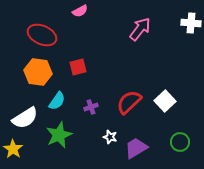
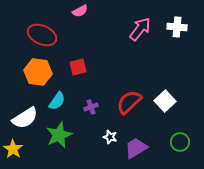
white cross: moved 14 px left, 4 px down
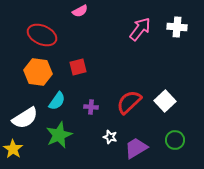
purple cross: rotated 24 degrees clockwise
green circle: moved 5 px left, 2 px up
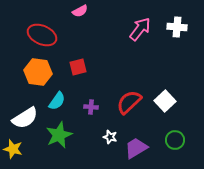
yellow star: rotated 18 degrees counterclockwise
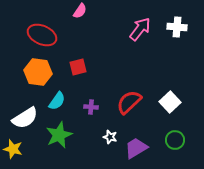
pink semicircle: rotated 28 degrees counterclockwise
white square: moved 5 px right, 1 px down
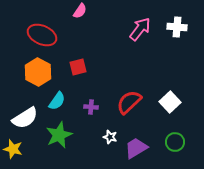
orange hexagon: rotated 20 degrees clockwise
green circle: moved 2 px down
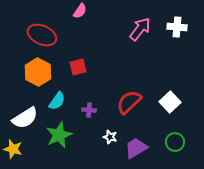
purple cross: moved 2 px left, 3 px down
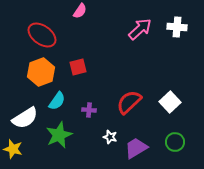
pink arrow: rotated 10 degrees clockwise
red ellipse: rotated 12 degrees clockwise
orange hexagon: moved 3 px right; rotated 12 degrees clockwise
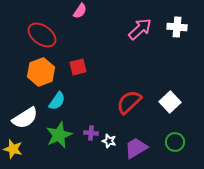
purple cross: moved 2 px right, 23 px down
white star: moved 1 px left, 4 px down
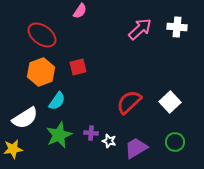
yellow star: rotated 24 degrees counterclockwise
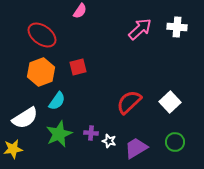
green star: moved 1 px up
